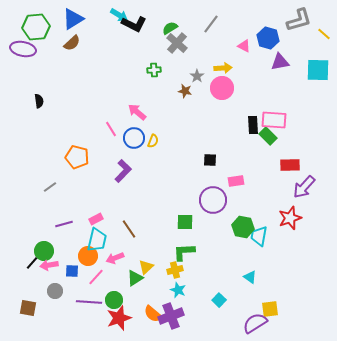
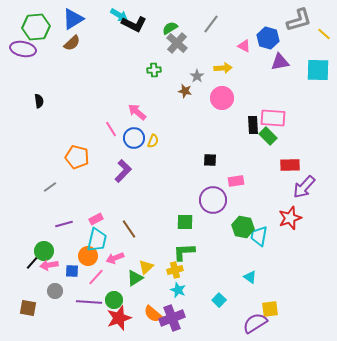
pink circle at (222, 88): moved 10 px down
pink rectangle at (274, 120): moved 1 px left, 2 px up
purple cross at (171, 316): moved 1 px right, 2 px down
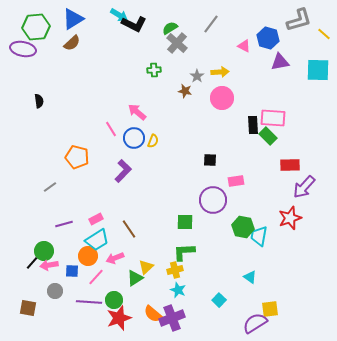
yellow arrow at (223, 68): moved 3 px left, 4 px down
cyan trapezoid at (97, 240): rotated 45 degrees clockwise
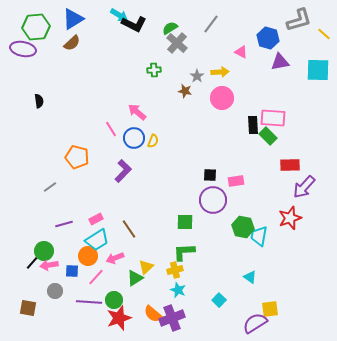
pink triangle at (244, 46): moved 3 px left, 6 px down
black square at (210, 160): moved 15 px down
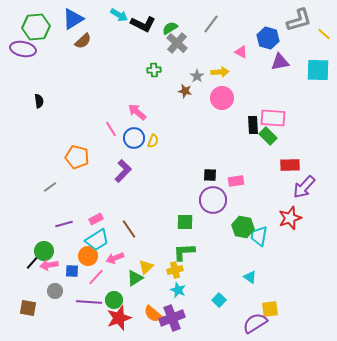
black L-shape at (134, 24): moved 9 px right
brown semicircle at (72, 43): moved 11 px right, 2 px up
